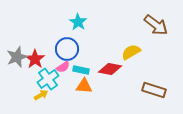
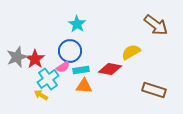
cyan star: moved 1 px left, 2 px down
blue circle: moved 3 px right, 2 px down
cyan rectangle: rotated 21 degrees counterclockwise
yellow arrow: rotated 120 degrees counterclockwise
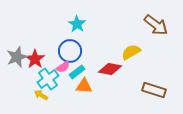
cyan rectangle: moved 4 px left, 2 px down; rotated 28 degrees counterclockwise
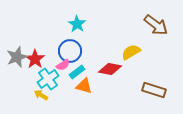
pink semicircle: moved 2 px up
orange triangle: rotated 12 degrees clockwise
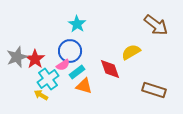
red diamond: rotated 60 degrees clockwise
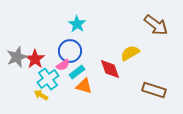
yellow semicircle: moved 1 px left, 1 px down
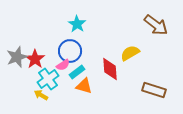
red diamond: rotated 15 degrees clockwise
